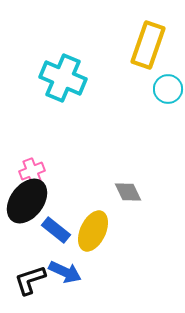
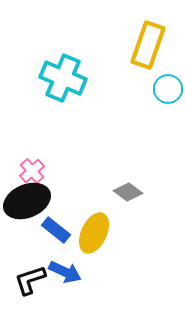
pink cross: rotated 20 degrees counterclockwise
gray diamond: rotated 28 degrees counterclockwise
black ellipse: rotated 30 degrees clockwise
yellow ellipse: moved 1 px right, 2 px down
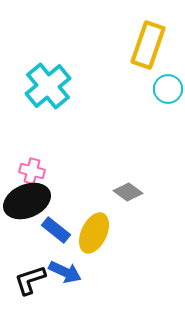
cyan cross: moved 15 px left, 8 px down; rotated 27 degrees clockwise
pink cross: rotated 35 degrees counterclockwise
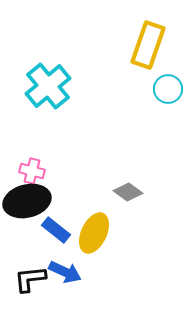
black ellipse: rotated 9 degrees clockwise
black L-shape: moved 1 px up; rotated 12 degrees clockwise
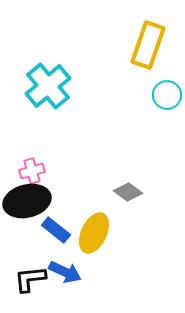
cyan circle: moved 1 px left, 6 px down
pink cross: rotated 30 degrees counterclockwise
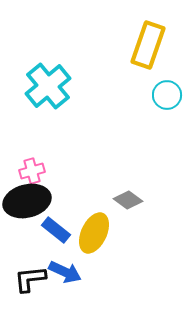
gray diamond: moved 8 px down
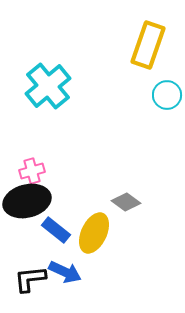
gray diamond: moved 2 px left, 2 px down
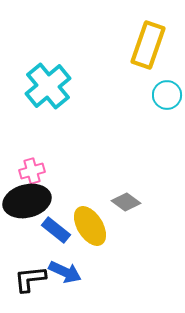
yellow ellipse: moved 4 px left, 7 px up; rotated 57 degrees counterclockwise
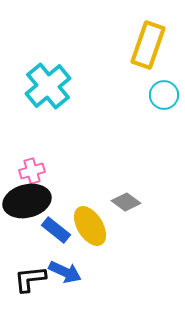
cyan circle: moved 3 px left
